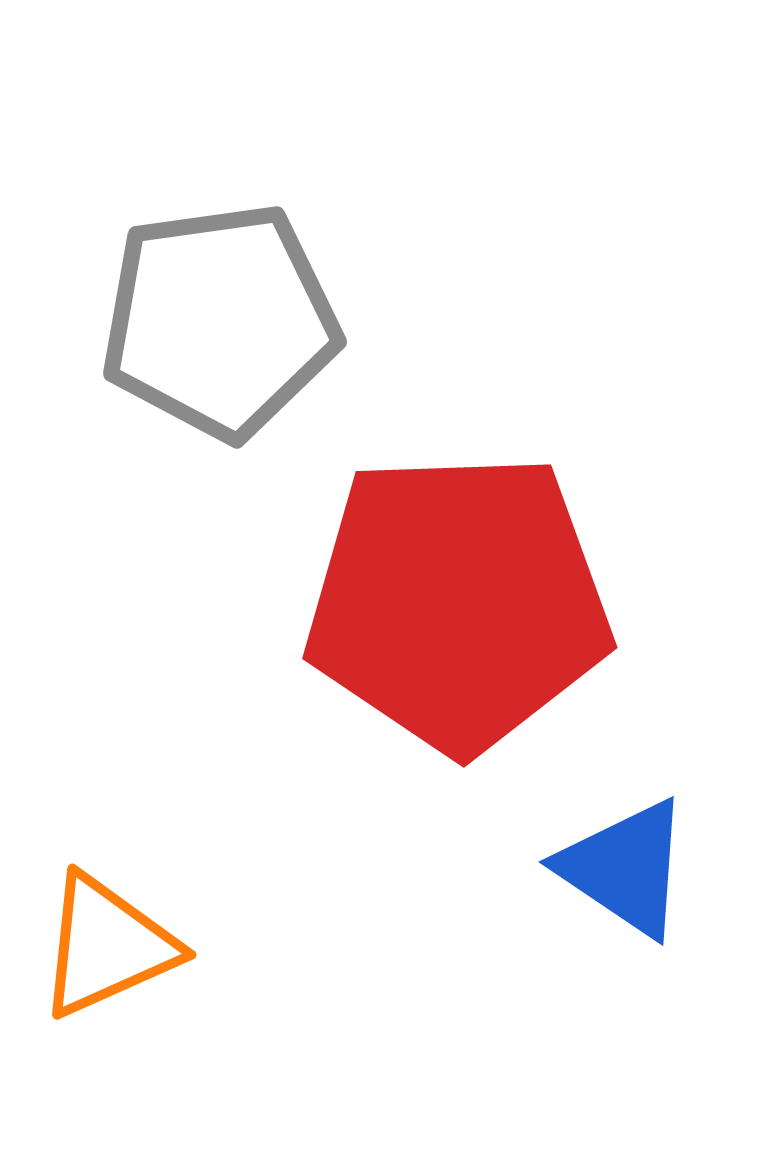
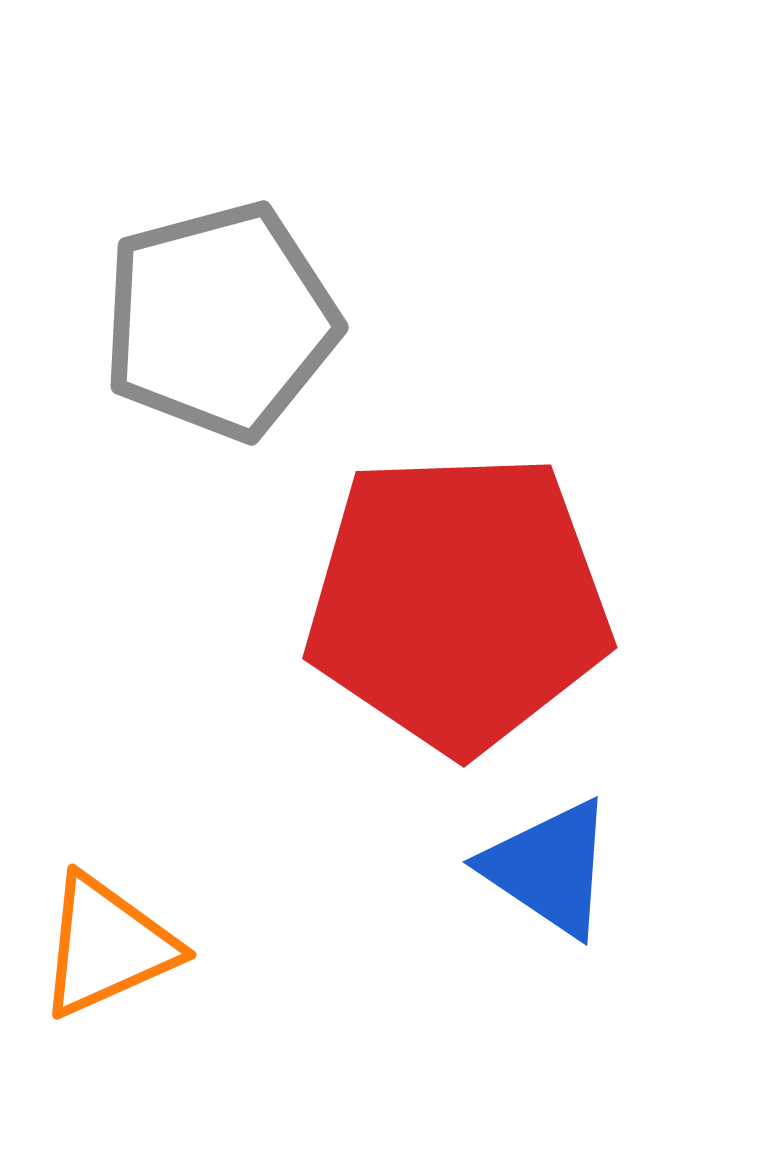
gray pentagon: rotated 7 degrees counterclockwise
blue triangle: moved 76 px left
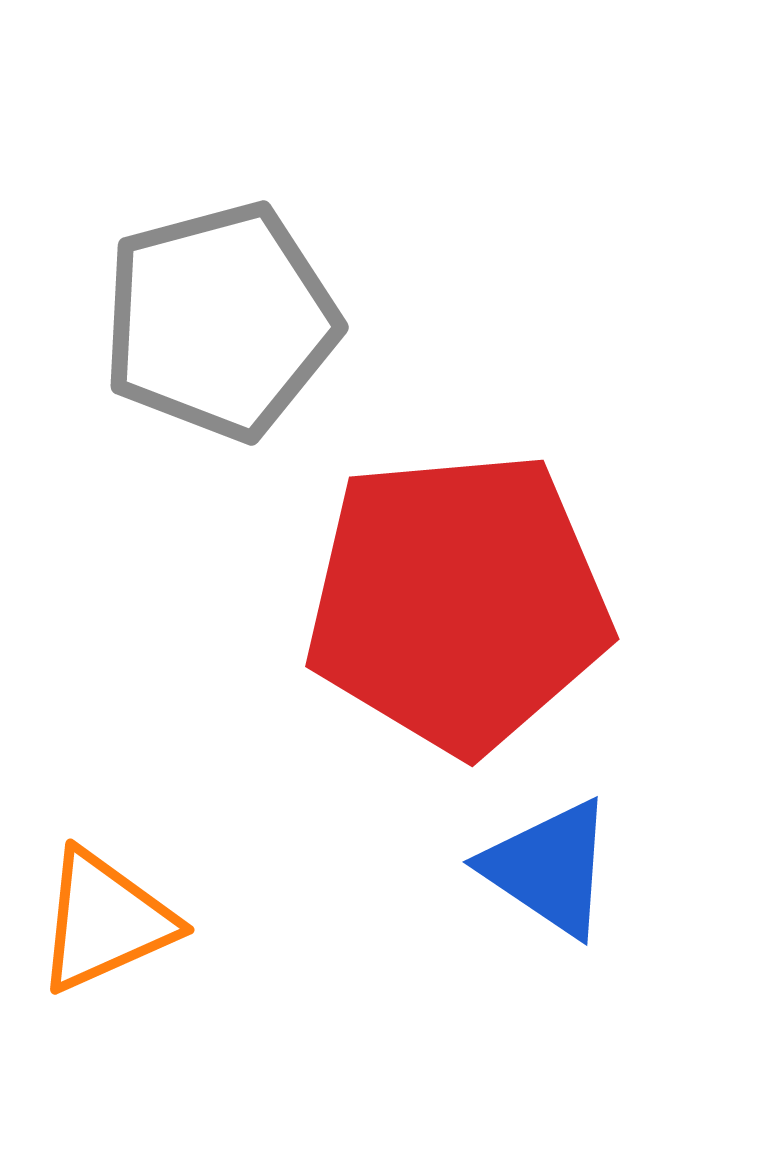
red pentagon: rotated 3 degrees counterclockwise
orange triangle: moved 2 px left, 25 px up
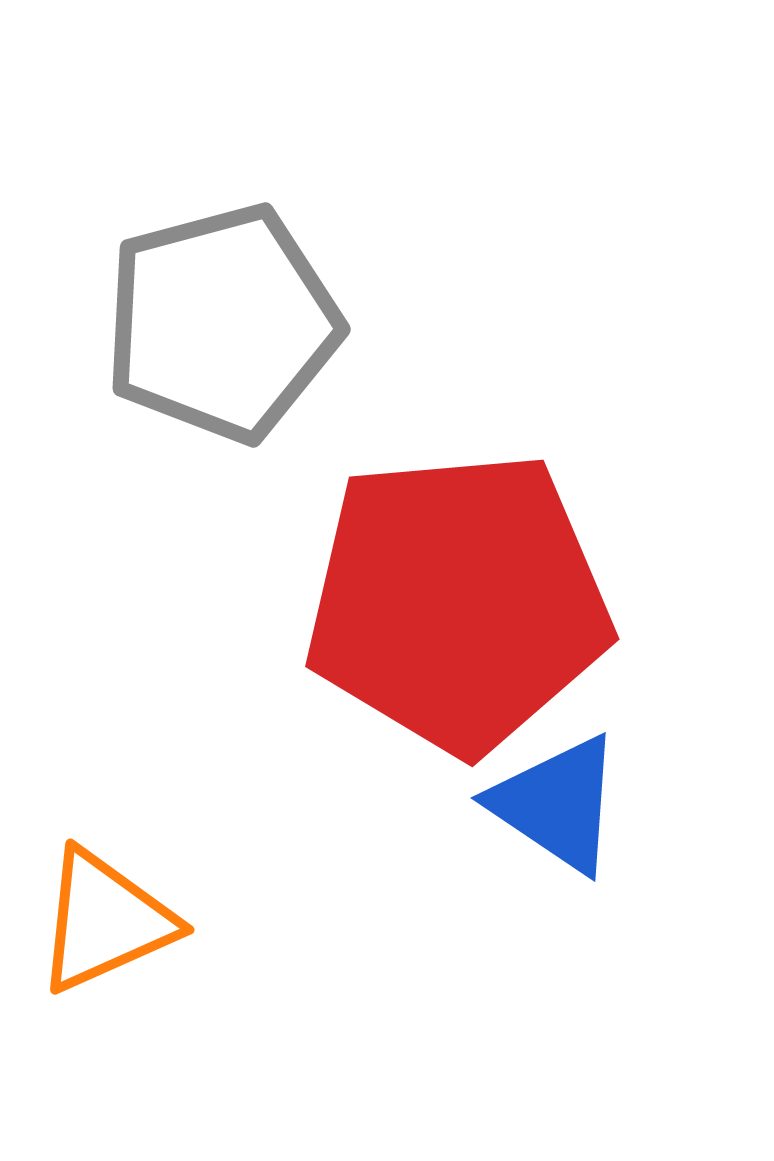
gray pentagon: moved 2 px right, 2 px down
blue triangle: moved 8 px right, 64 px up
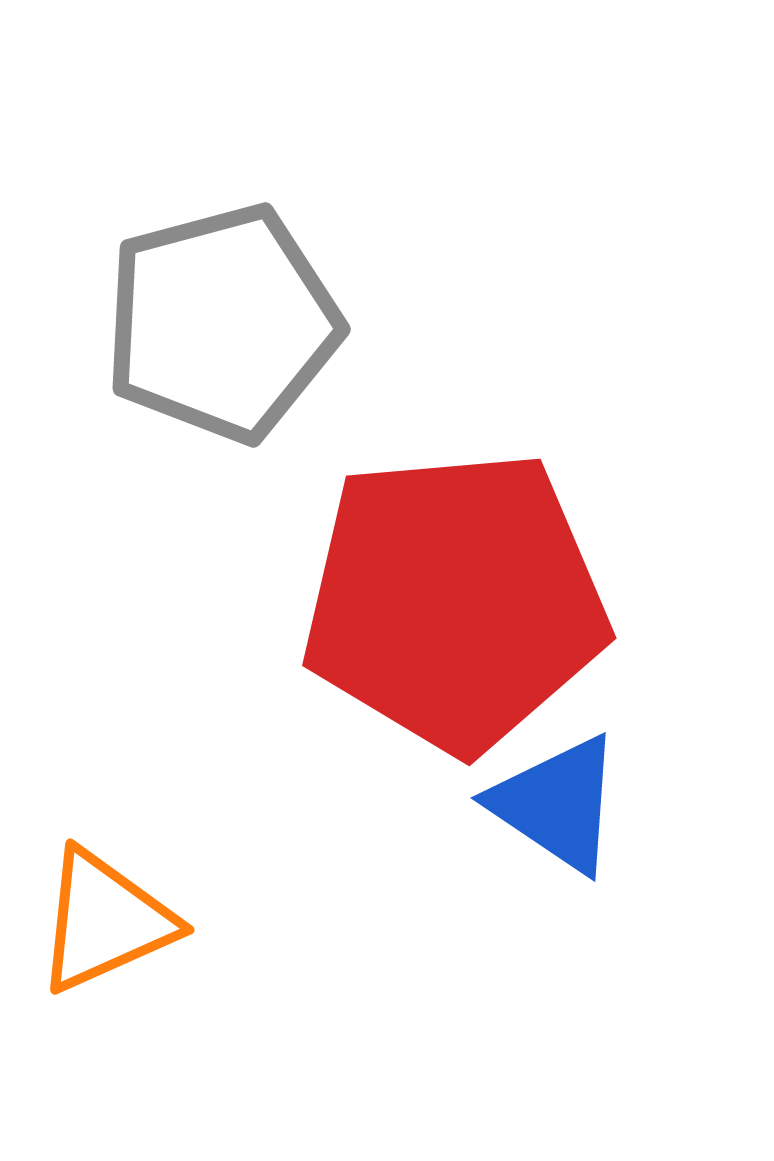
red pentagon: moved 3 px left, 1 px up
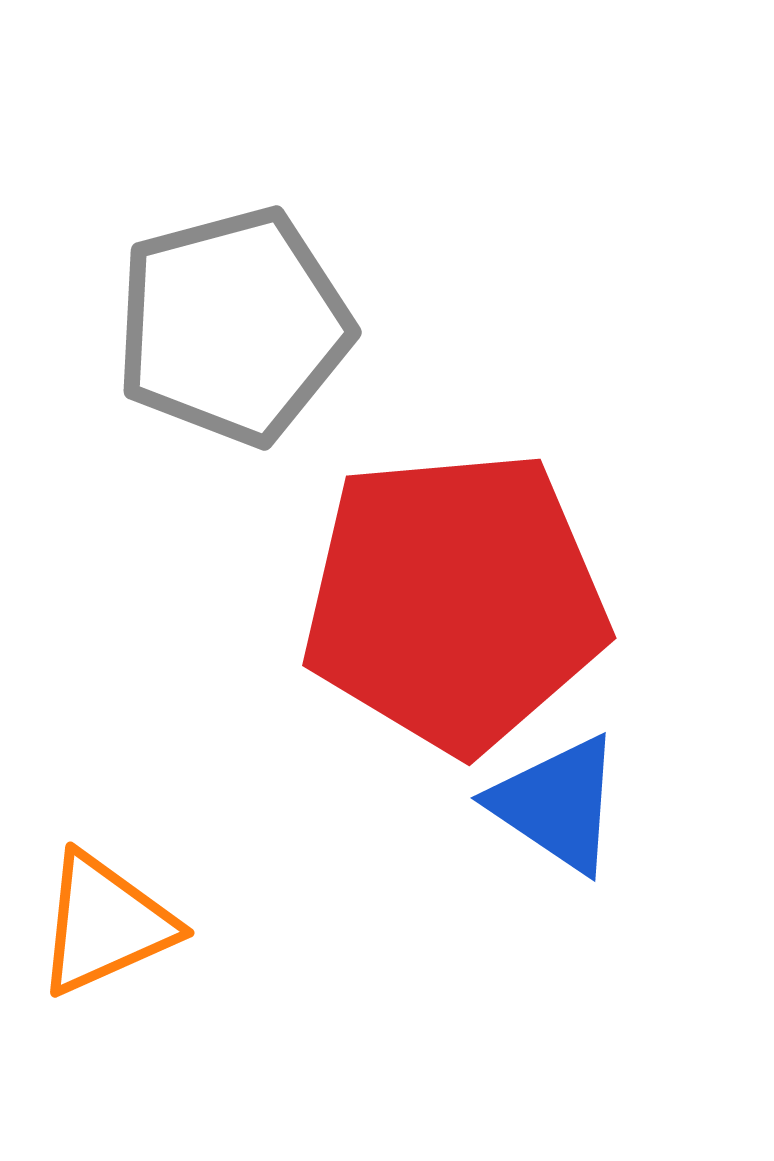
gray pentagon: moved 11 px right, 3 px down
orange triangle: moved 3 px down
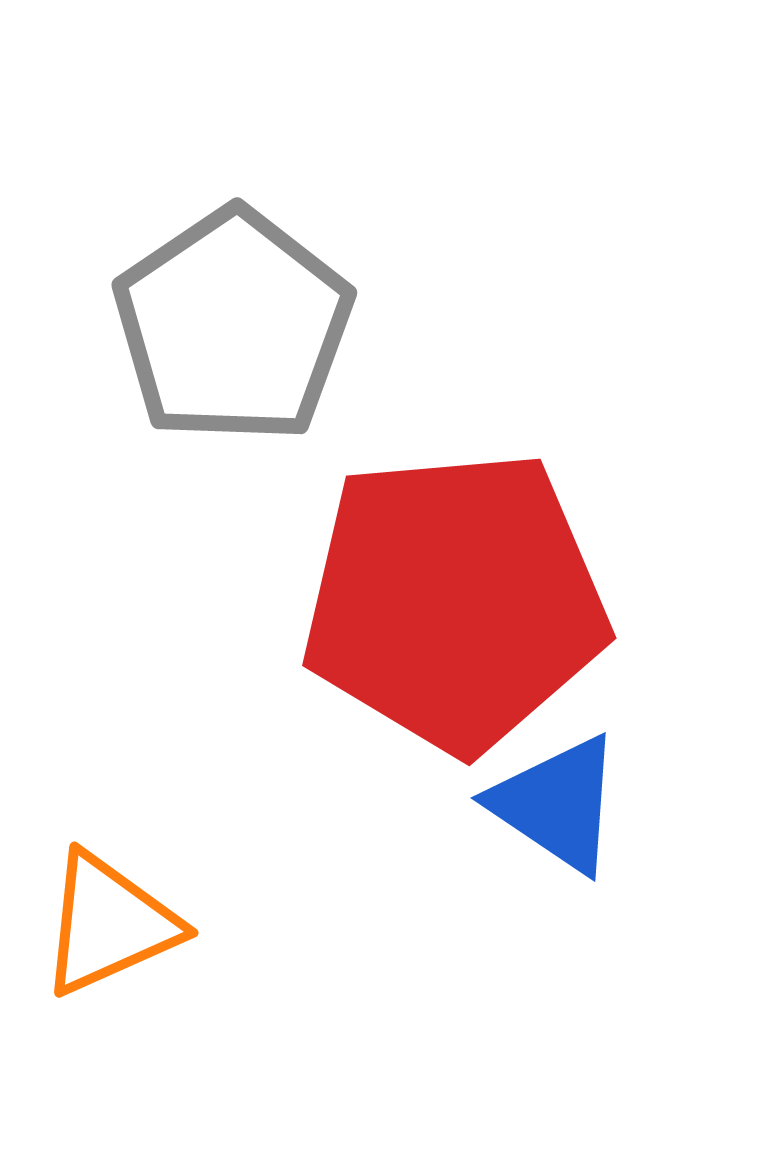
gray pentagon: rotated 19 degrees counterclockwise
orange triangle: moved 4 px right
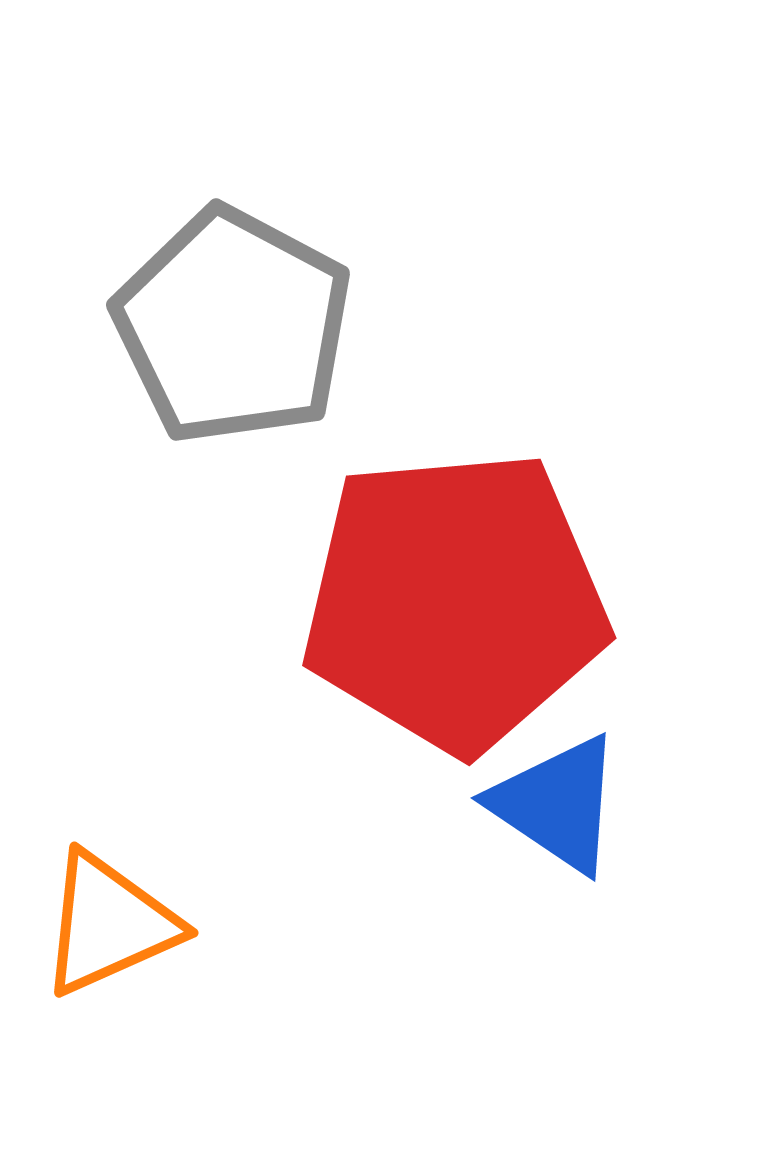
gray pentagon: rotated 10 degrees counterclockwise
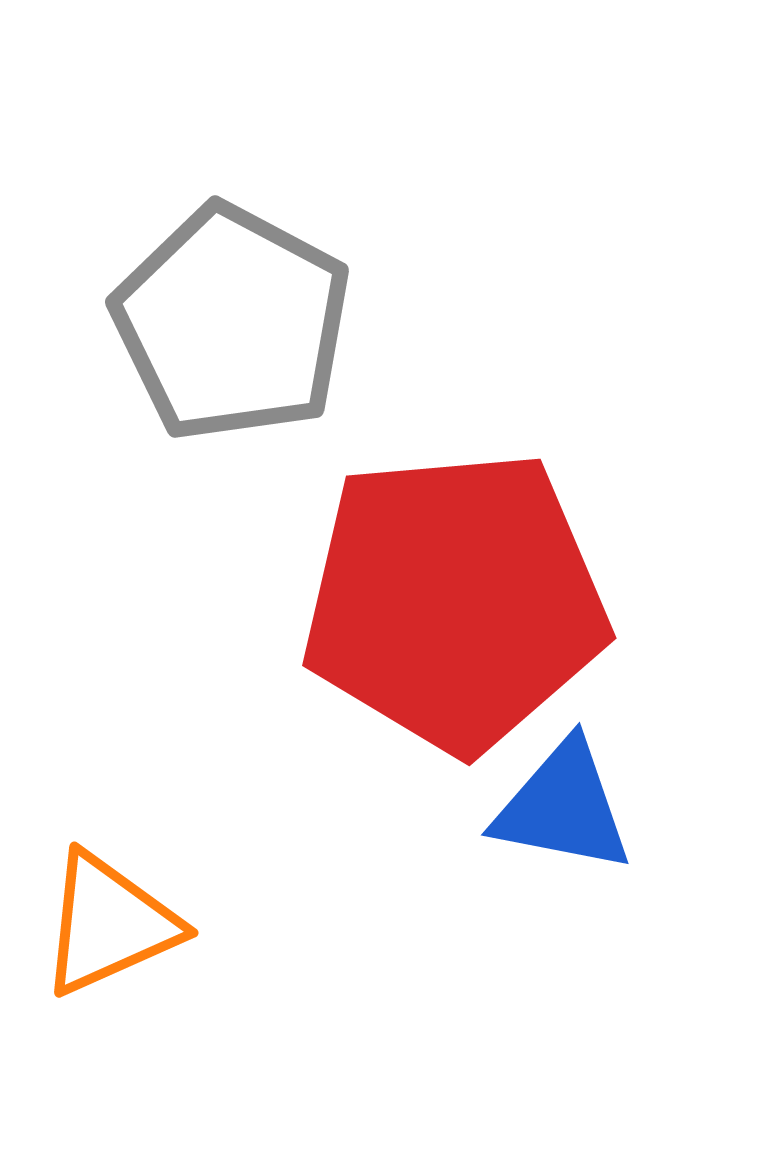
gray pentagon: moved 1 px left, 3 px up
blue triangle: moved 6 px right, 3 px down; rotated 23 degrees counterclockwise
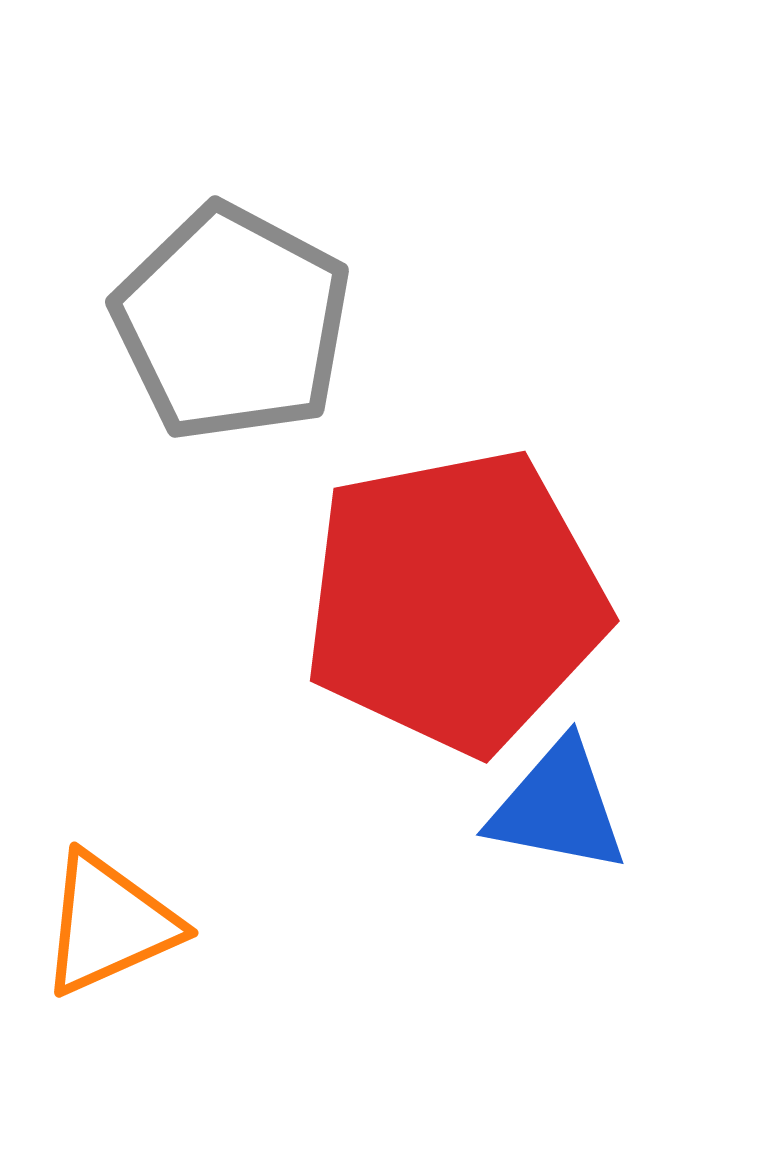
red pentagon: rotated 6 degrees counterclockwise
blue triangle: moved 5 px left
